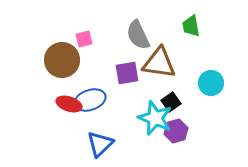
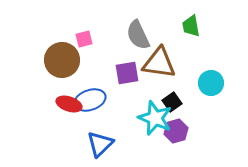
black square: moved 1 px right
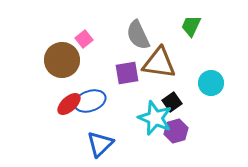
green trapezoid: rotated 35 degrees clockwise
pink square: rotated 24 degrees counterclockwise
blue ellipse: moved 1 px down
red ellipse: rotated 60 degrees counterclockwise
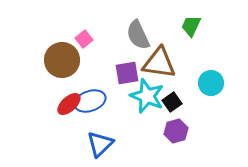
cyan star: moved 8 px left, 22 px up
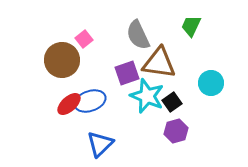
purple square: rotated 10 degrees counterclockwise
